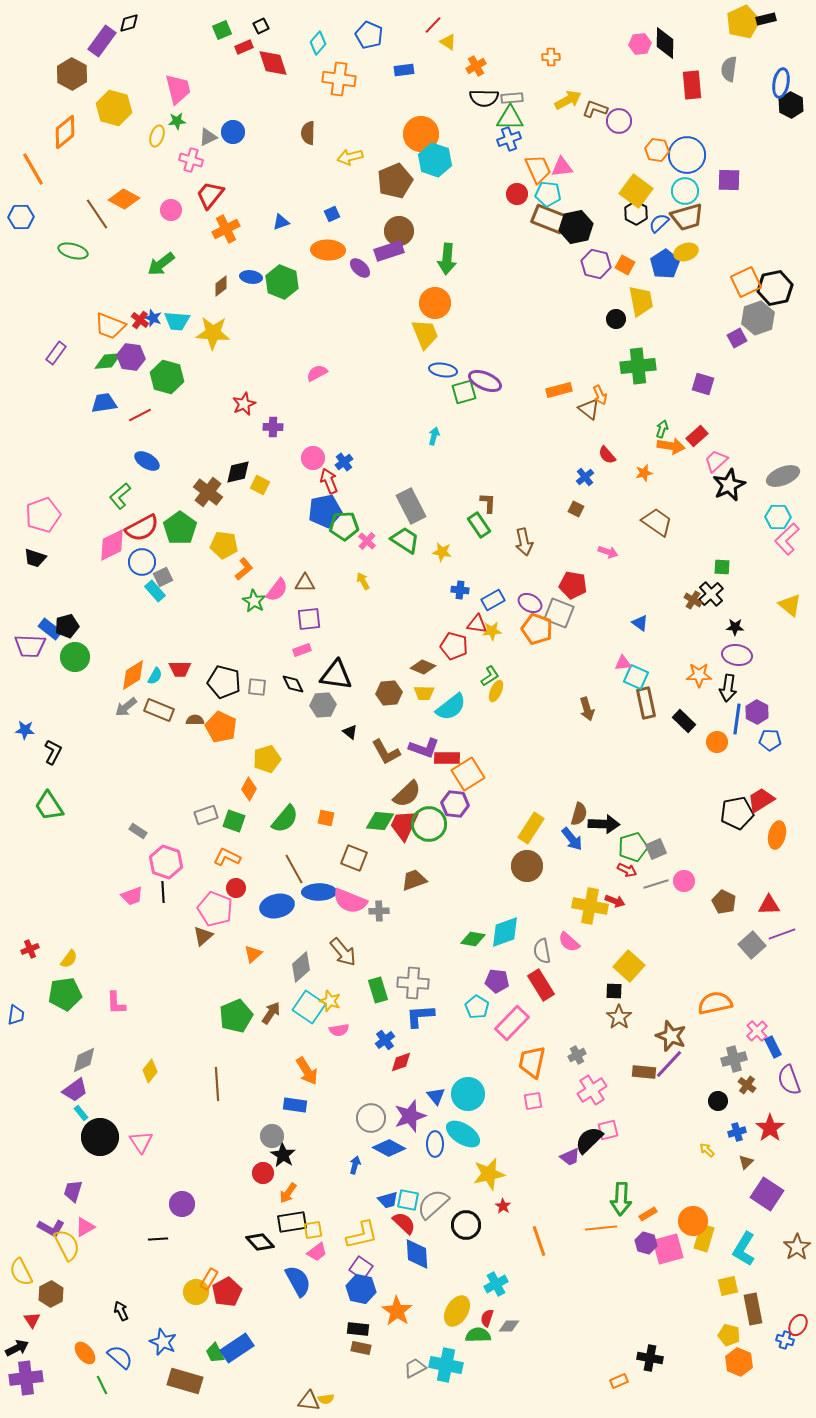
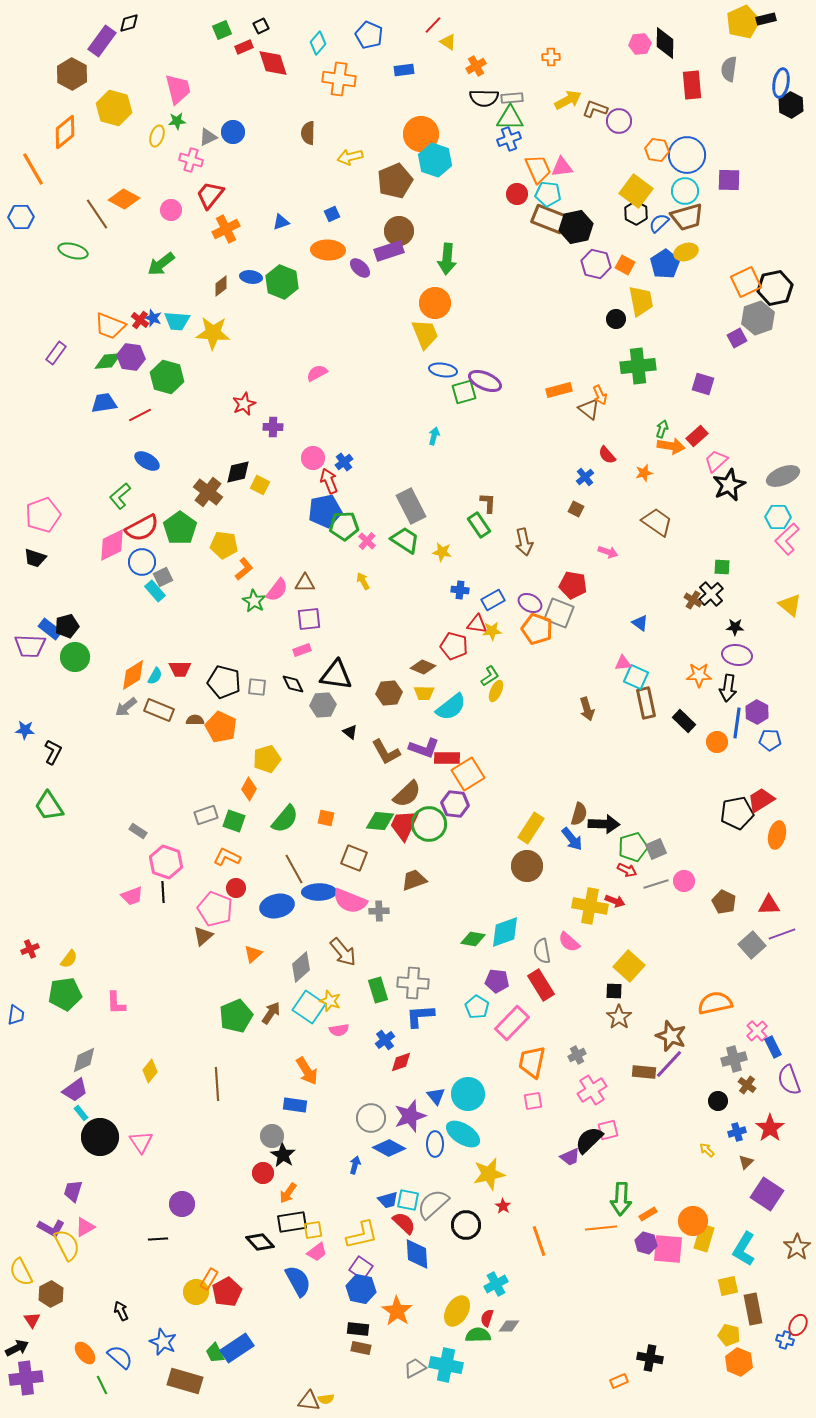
blue line at (737, 719): moved 4 px down
pink square at (668, 1249): rotated 20 degrees clockwise
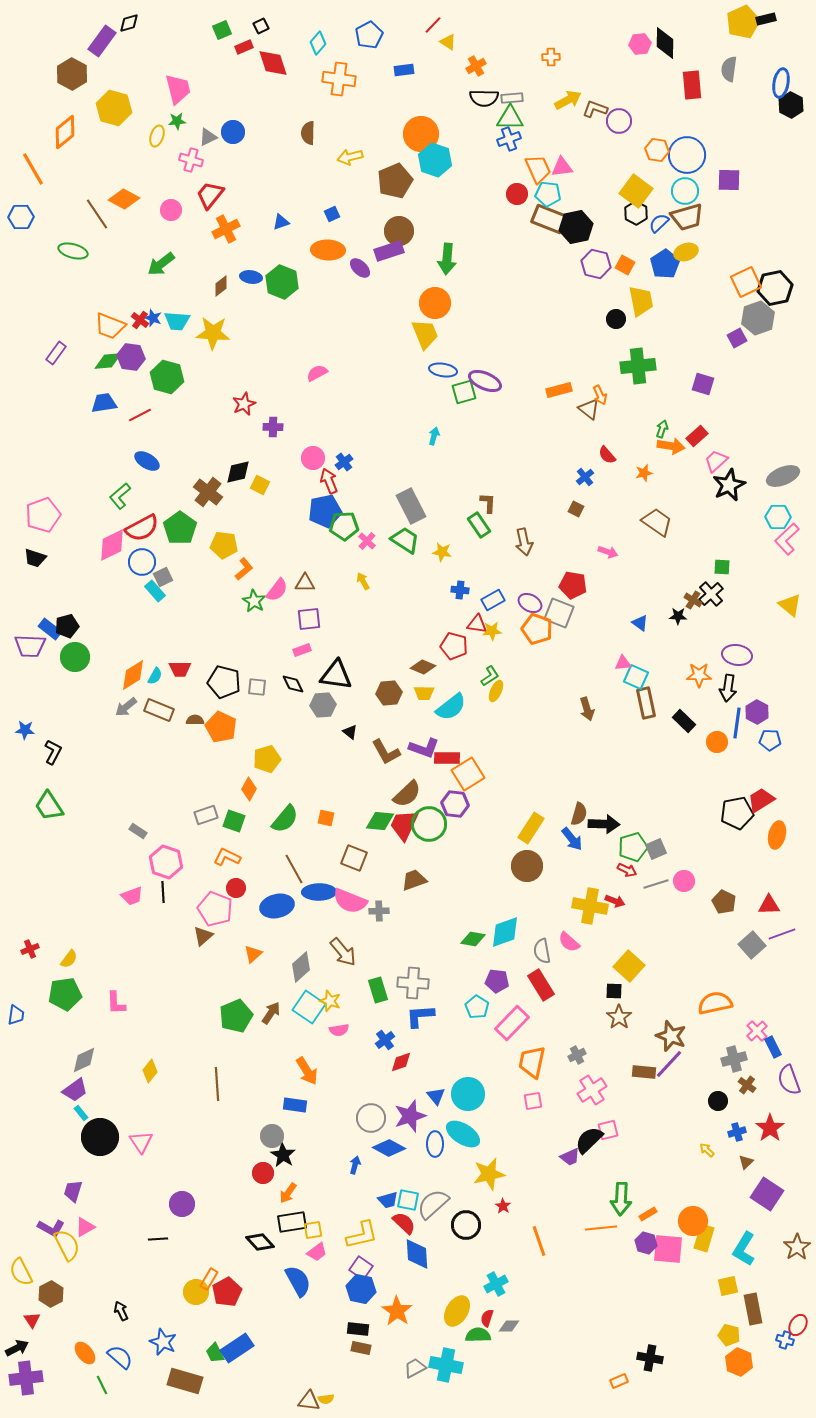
blue pentagon at (369, 35): rotated 20 degrees clockwise
black star at (735, 627): moved 57 px left, 11 px up
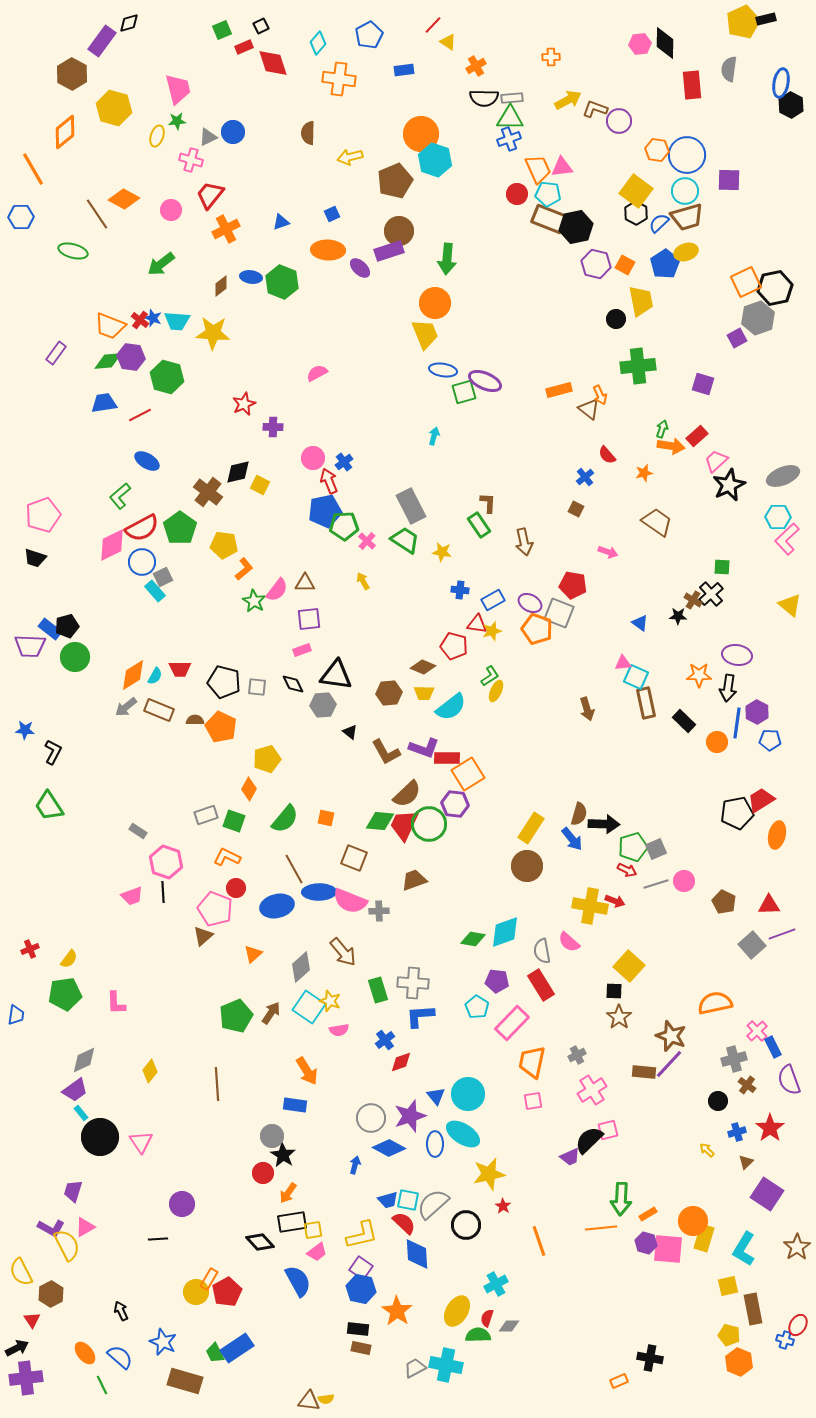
yellow star at (492, 631): rotated 12 degrees counterclockwise
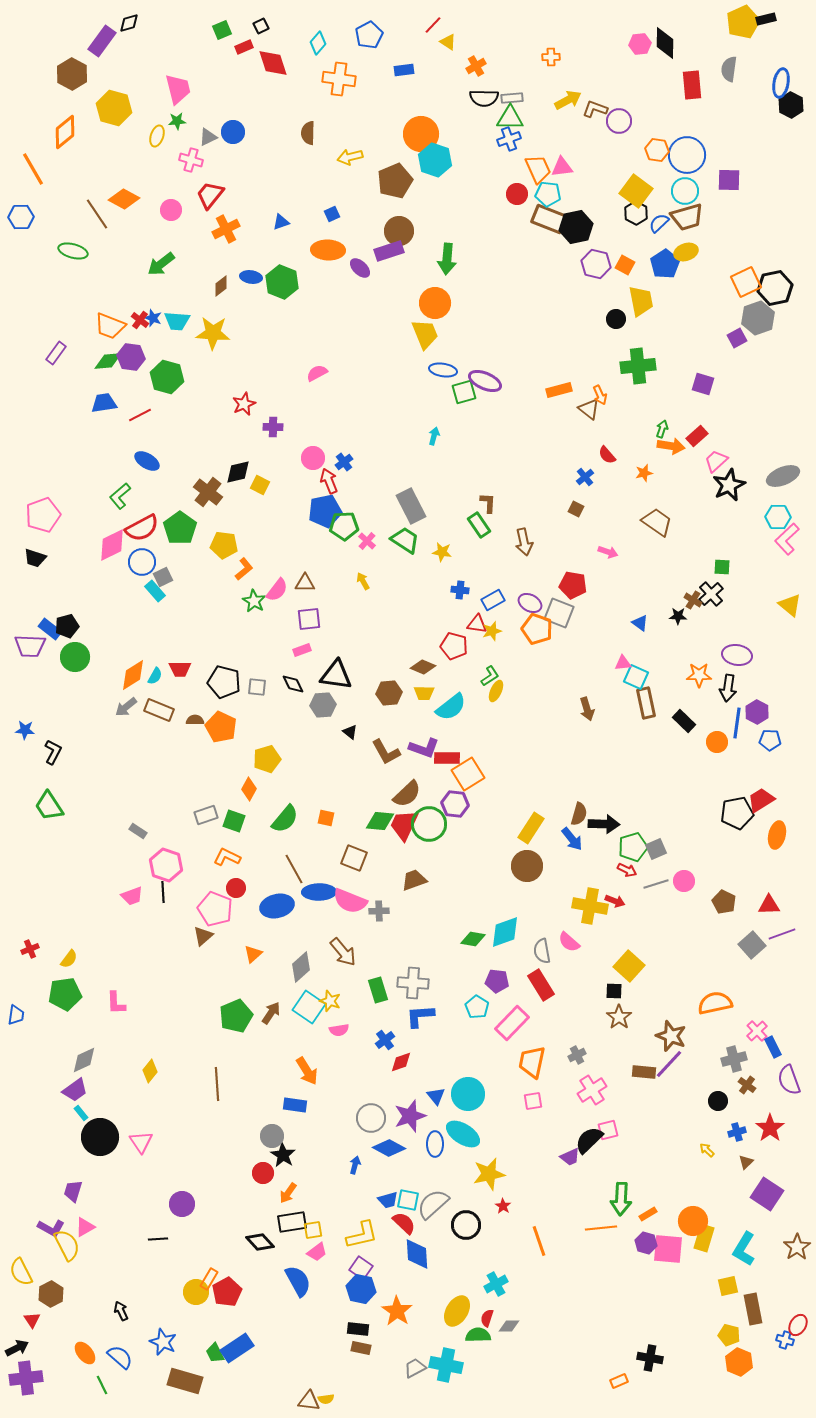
pink hexagon at (166, 862): moved 3 px down
